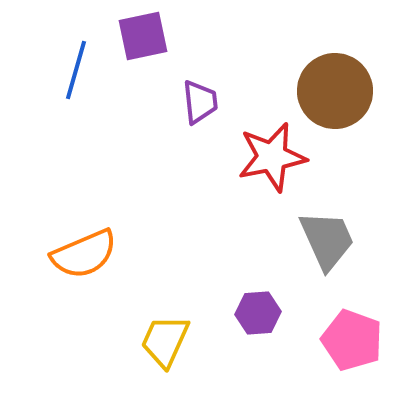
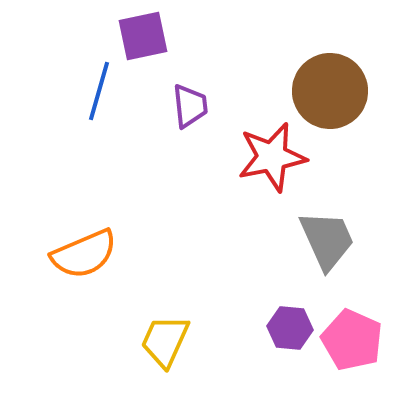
blue line: moved 23 px right, 21 px down
brown circle: moved 5 px left
purple trapezoid: moved 10 px left, 4 px down
purple hexagon: moved 32 px right, 15 px down; rotated 9 degrees clockwise
pink pentagon: rotated 4 degrees clockwise
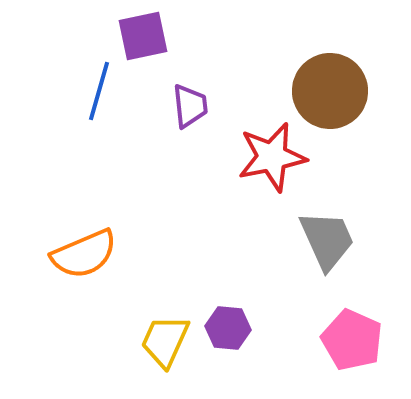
purple hexagon: moved 62 px left
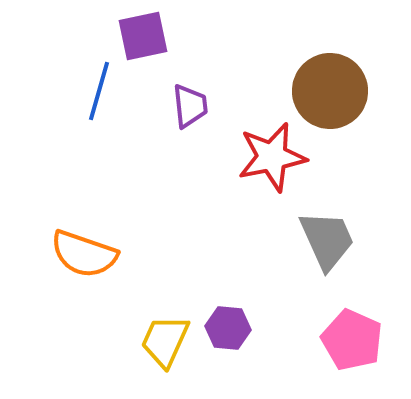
orange semicircle: rotated 42 degrees clockwise
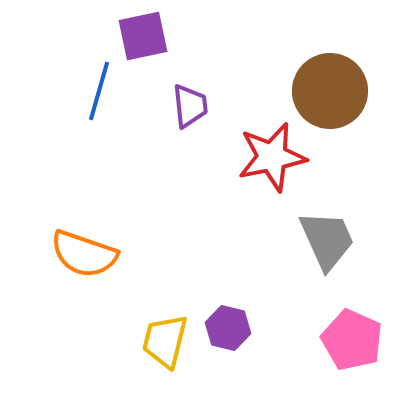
purple hexagon: rotated 9 degrees clockwise
yellow trapezoid: rotated 10 degrees counterclockwise
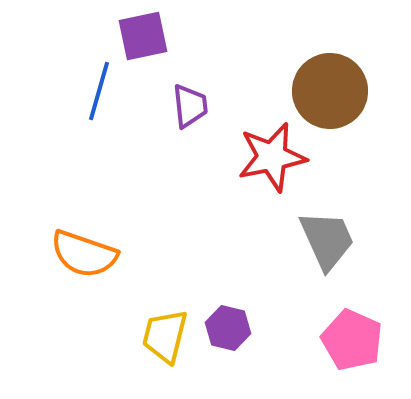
yellow trapezoid: moved 5 px up
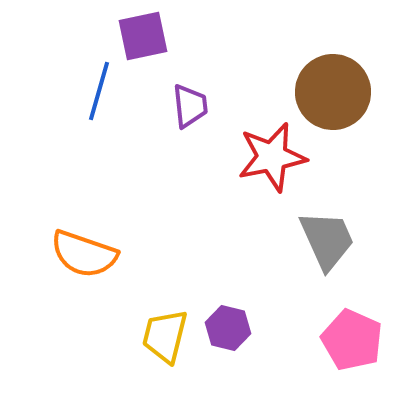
brown circle: moved 3 px right, 1 px down
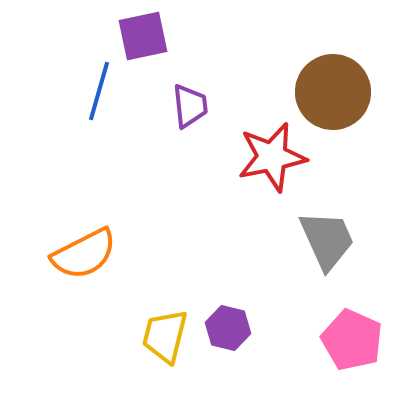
orange semicircle: rotated 46 degrees counterclockwise
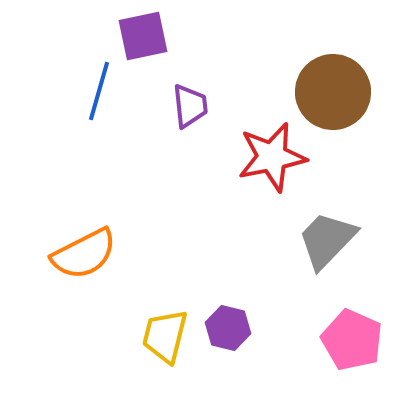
gray trapezoid: rotated 112 degrees counterclockwise
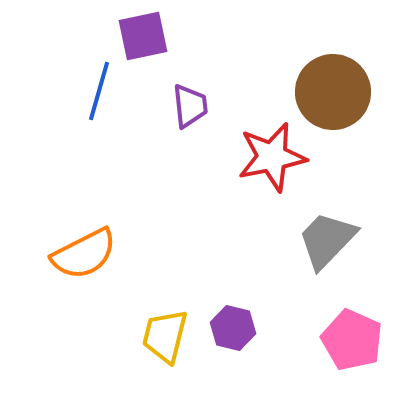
purple hexagon: moved 5 px right
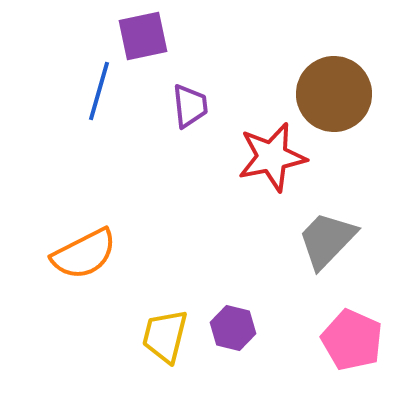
brown circle: moved 1 px right, 2 px down
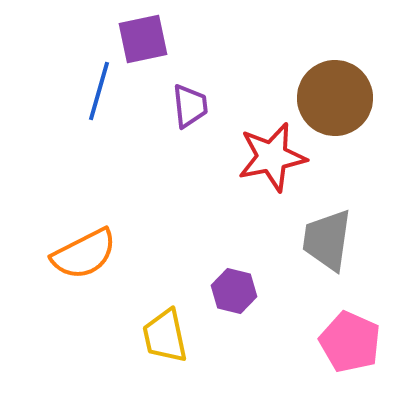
purple square: moved 3 px down
brown circle: moved 1 px right, 4 px down
gray trapezoid: rotated 36 degrees counterclockwise
purple hexagon: moved 1 px right, 37 px up
yellow trapezoid: rotated 26 degrees counterclockwise
pink pentagon: moved 2 px left, 2 px down
